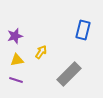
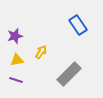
blue rectangle: moved 5 px left, 5 px up; rotated 48 degrees counterclockwise
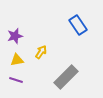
gray rectangle: moved 3 px left, 3 px down
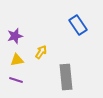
gray rectangle: rotated 50 degrees counterclockwise
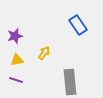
yellow arrow: moved 3 px right, 1 px down
gray rectangle: moved 4 px right, 5 px down
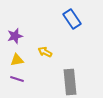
blue rectangle: moved 6 px left, 6 px up
yellow arrow: moved 1 px right, 1 px up; rotated 96 degrees counterclockwise
purple line: moved 1 px right, 1 px up
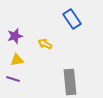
yellow arrow: moved 8 px up
purple line: moved 4 px left
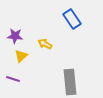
purple star: rotated 21 degrees clockwise
yellow triangle: moved 4 px right, 4 px up; rotated 32 degrees counterclockwise
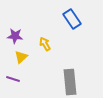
yellow arrow: rotated 32 degrees clockwise
yellow triangle: moved 1 px down
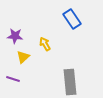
yellow triangle: moved 2 px right
